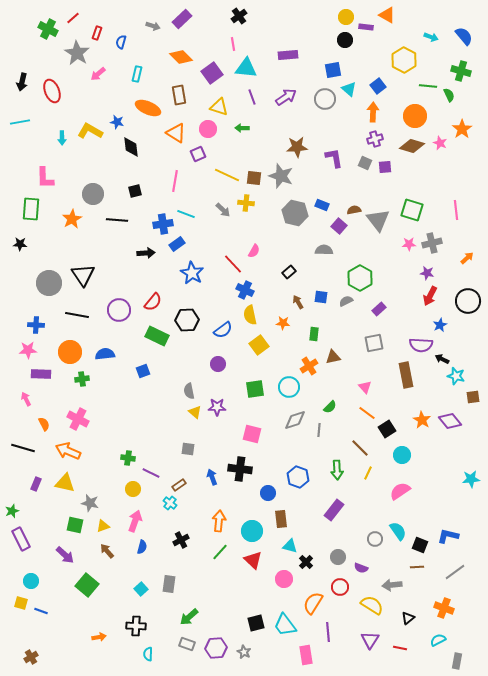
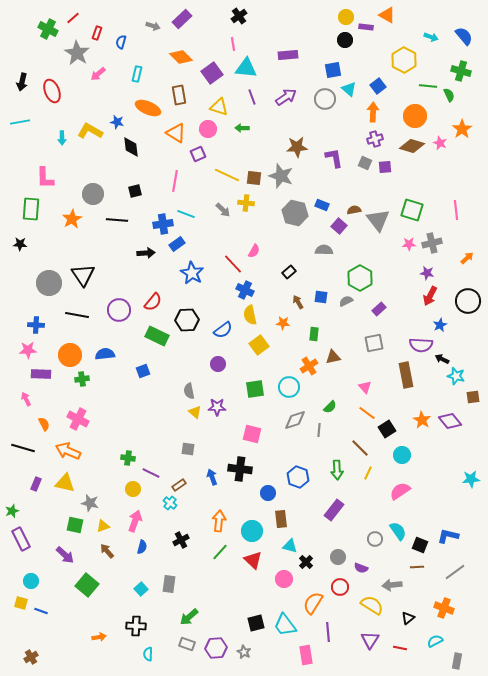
orange circle at (70, 352): moved 3 px down
cyan semicircle at (438, 640): moved 3 px left, 1 px down
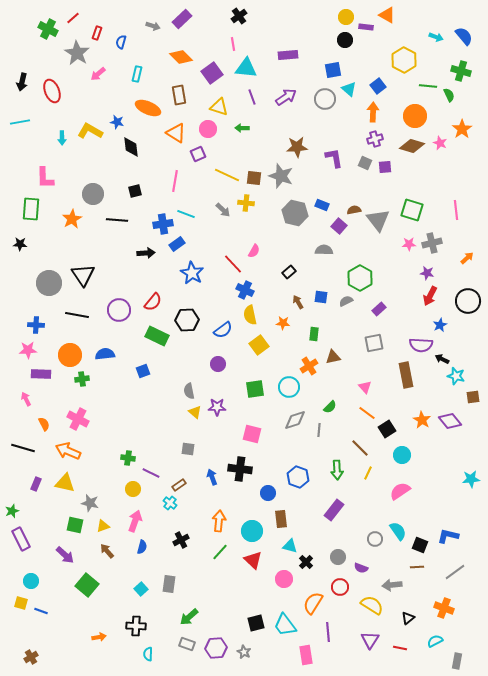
cyan arrow at (431, 37): moved 5 px right
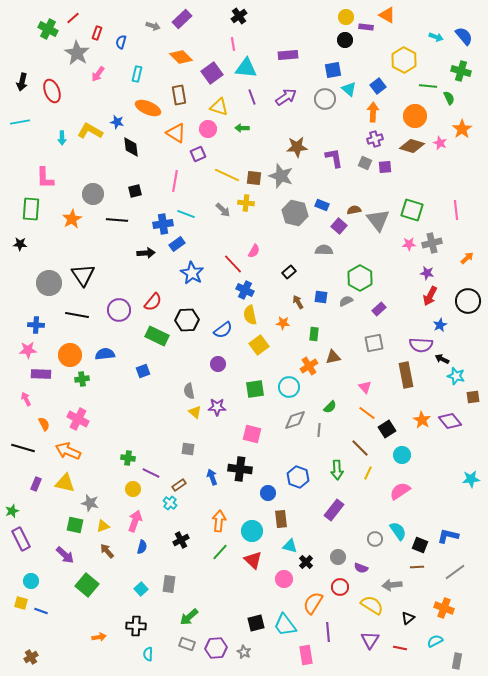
pink arrow at (98, 74): rotated 14 degrees counterclockwise
green semicircle at (449, 95): moved 3 px down
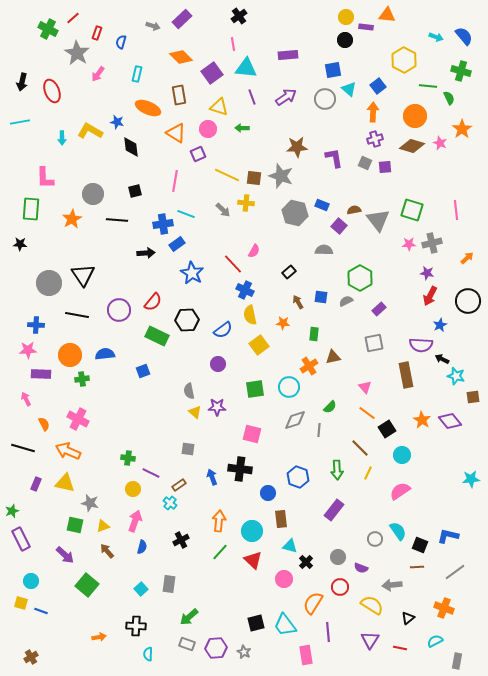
orange triangle at (387, 15): rotated 24 degrees counterclockwise
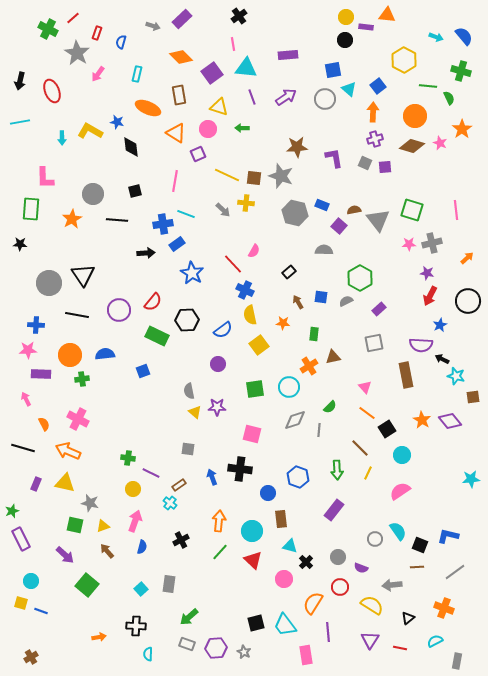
black arrow at (22, 82): moved 2 px left, 1 px up
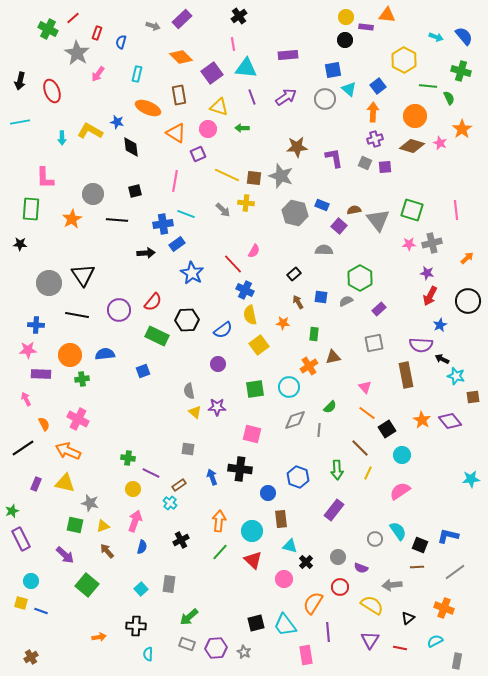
black rectangle at (289, 272): moved 5 px right, 2 px down
black line at (23, 448): rotated 50 degrees counterclockwise
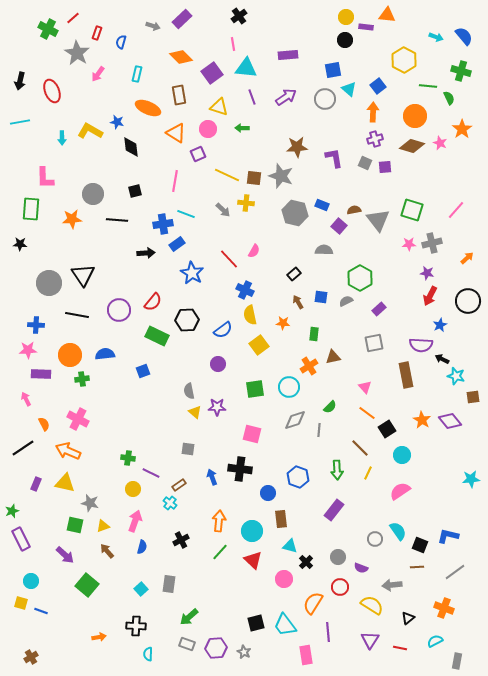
pink line at (456, 210): rotated 48 degrees clockwise
orange star at (72, 219): rotated 24 degrees clockwise
red line at (233, 264): moved 4 px left, 5 px up
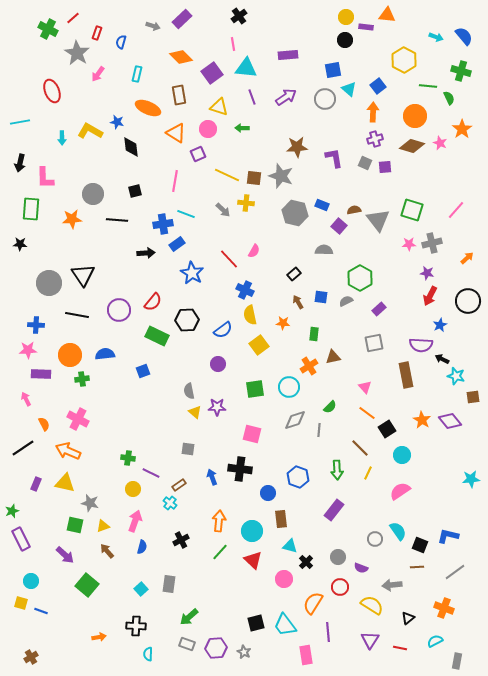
black arrow at (20, 81): moved 82 px down
